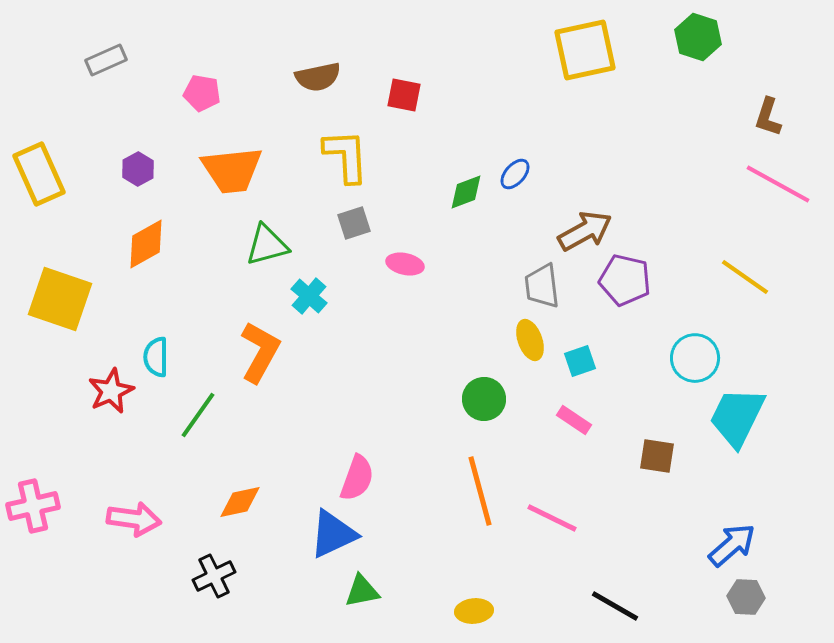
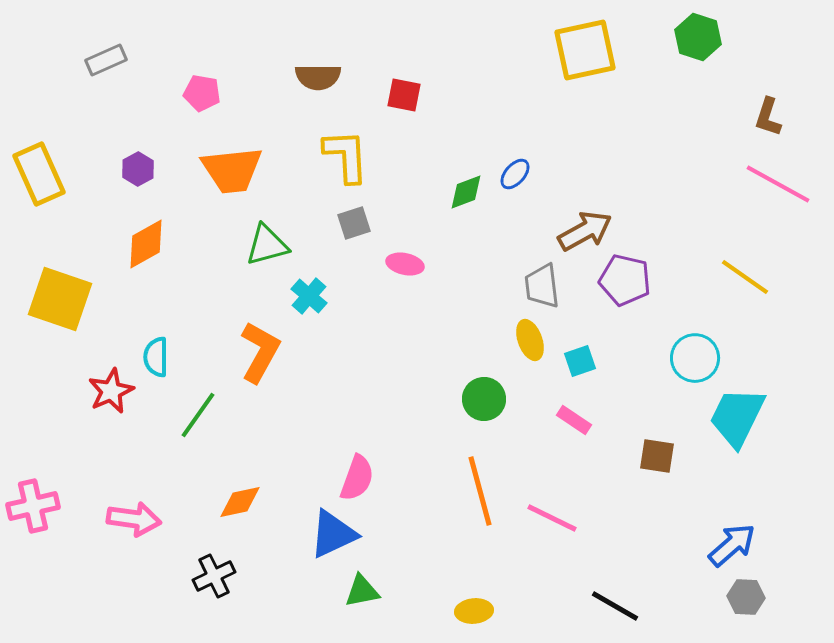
brown semicircle at (318, 77): rotated 12 degrees clockwise
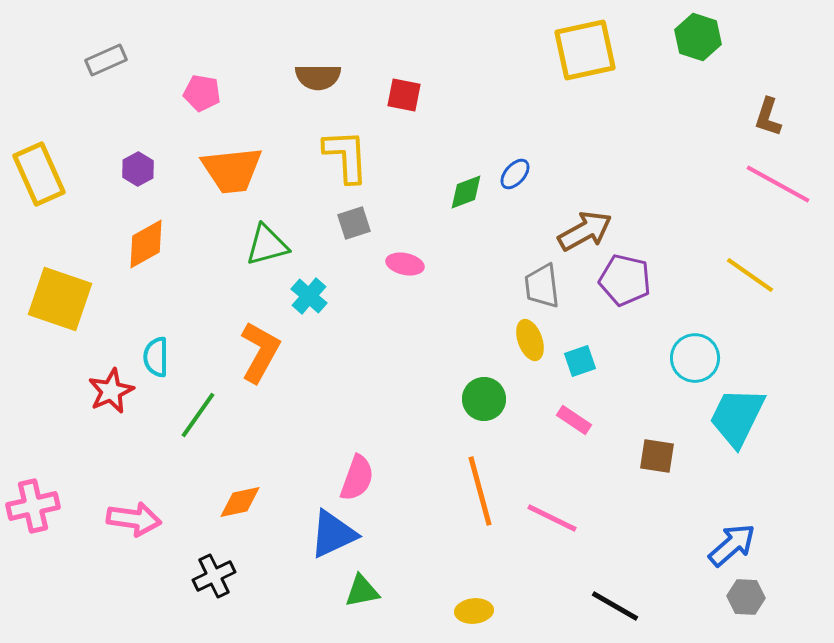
yellow line at (745, 277): moved 5 px right, 2 px up
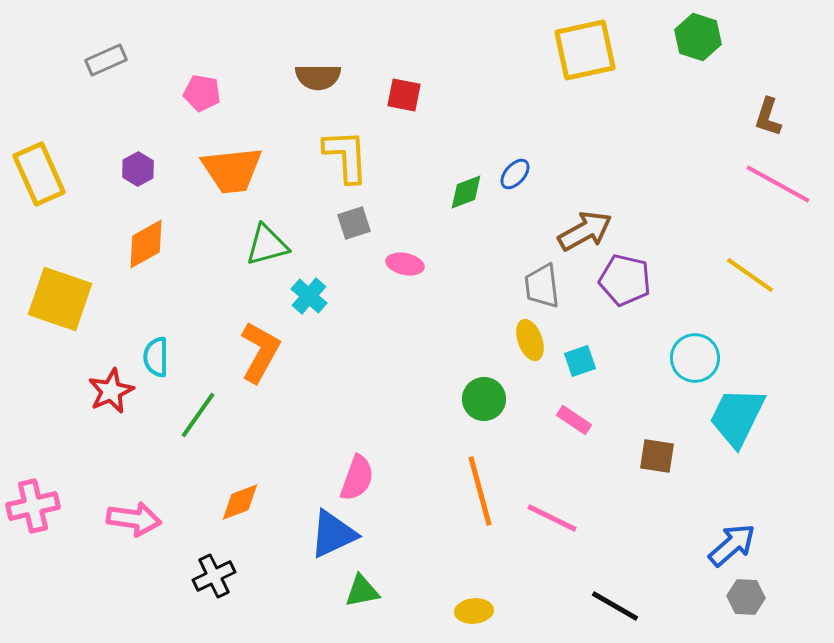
orange diamond at (240, 502): rotated 9 degrees counterclockwise
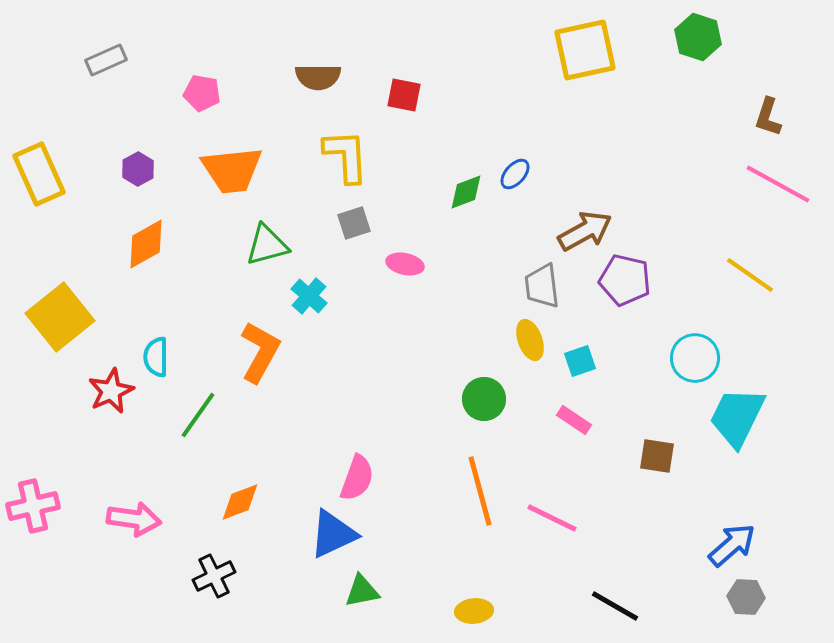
yellow square at (60, 299): moved 18 px down; rotated 32 degrees clockwise
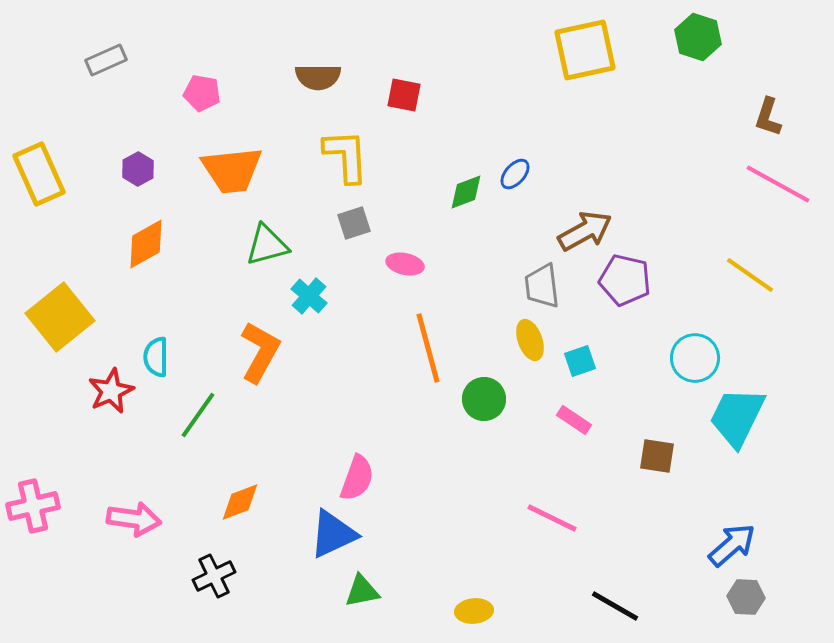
orange line at (480, 491): moved 52 px left, 143 px up
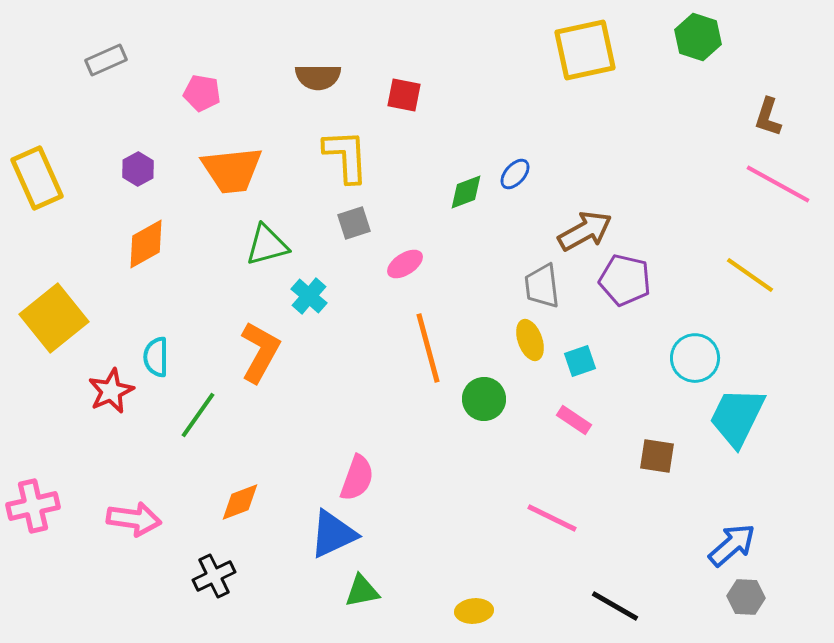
yellow rectangle at (39, 174): moved 2 px left, 4 px down
pink ellipse at (405, 264): rotated 45 degrees counterclockwise
yellow square at (60, 317): moved 6 px left, 1 px down
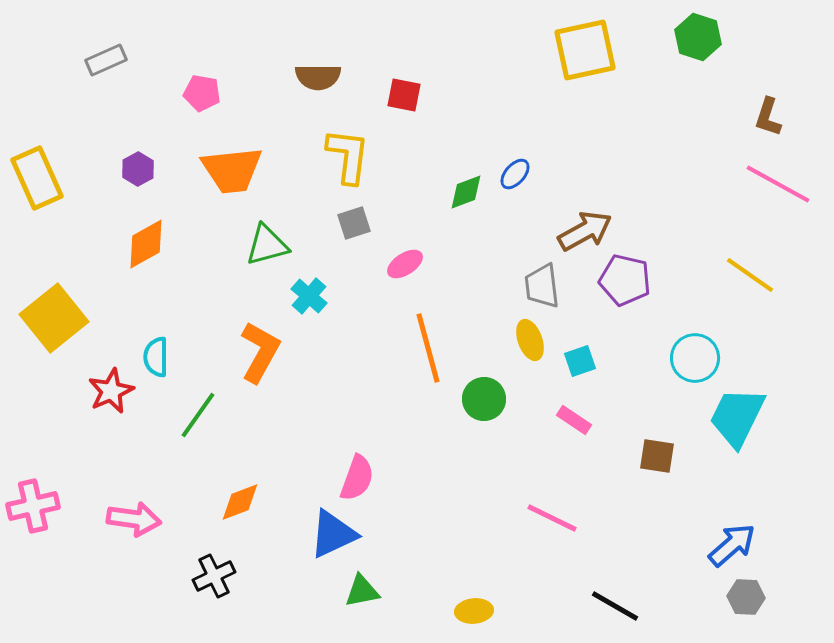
yellow L-shape at (346, 156): moved 2 px right; rotated 10 degrees clockwise
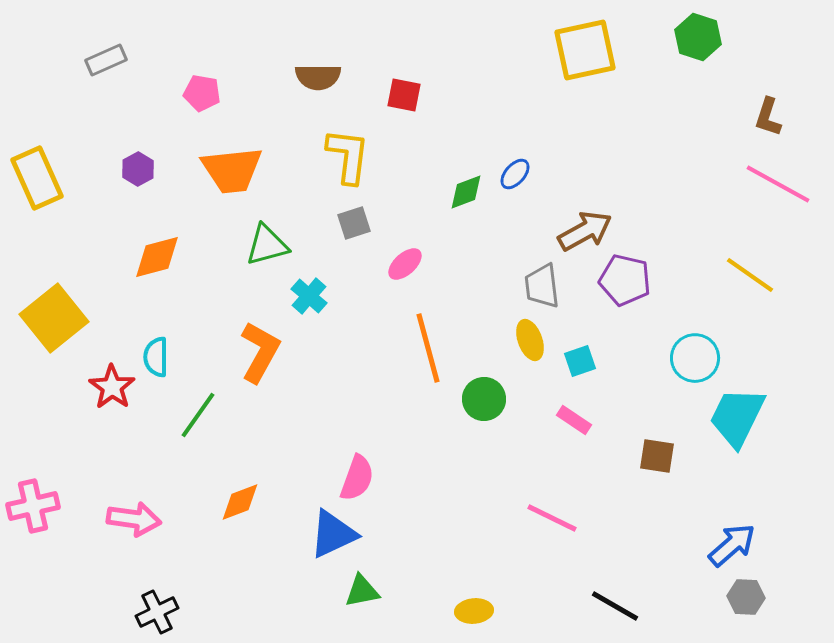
orange diamond at (146, 244): moved 11 px right, 13 px down; rotated 14 degrees clockwise
pink ellipse at (405, 264): rotated 9 degrees counterclockwise
red star at (111, 391): moved 1 px right, 4 px up; rotated 12 degrees counterclockwise
black cross at (214, 576): moved 57 px left, 36 px down
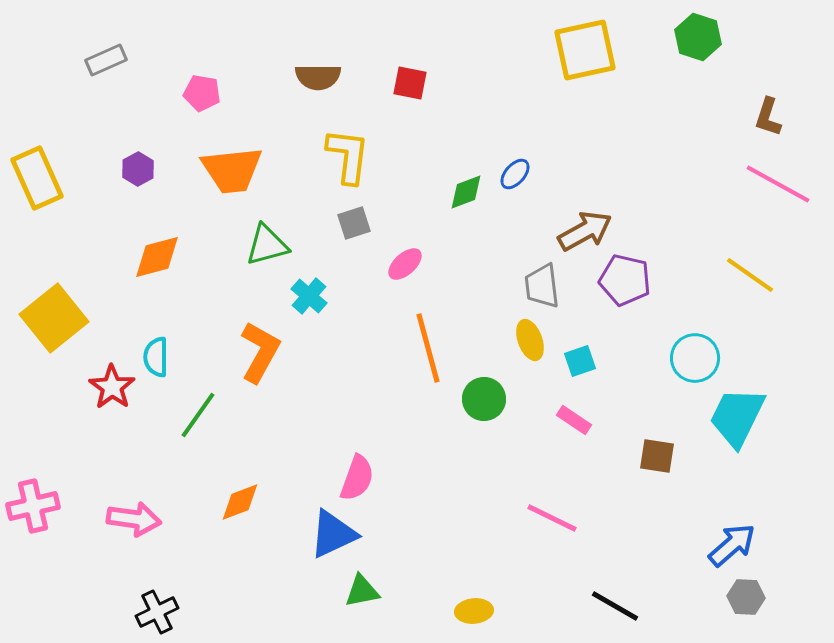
red square at (404, 95): moved 6 px right, 12 px up
